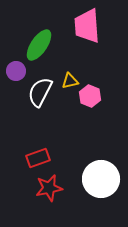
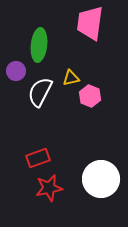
pink trapezoid: moved 3 px right, 3 px up; rotated 12 degrees clockwise
green ellipse: rotated 28 degrees counterclockwise
yellow triangle: moved 1 px right, 3 px up
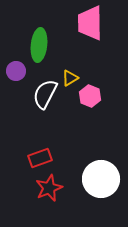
pink trapezoid: rotated 9 degrees counterclockwise
yellow triangle: moved 1 px left; rotated 18 degrees counterclockwise
white semicircle: moved 5 px right, 2 px down
red rectangle: moved 2 px right
red star: rotated 12 degrees counterclockwise
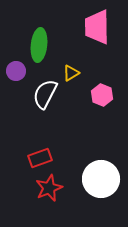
pink trapezoid: moved 7 px right, 4 px down
yellow triangle: moved 1 px right, 5 px up
pink hexagon: moved 12 px right, 1 px up
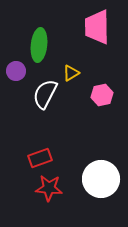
pink hexagon: rotated 25 degrees clockwise
red star: rotated 28 degrees clockwise
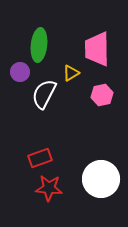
pink trapezoid: moved 22 px down
purple circle: moved 4 px right, 1 px down
white semicircle: moved 1 px left
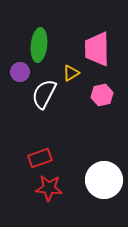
white circle: moved 3 px right, 1 px down
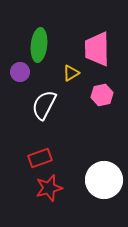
white semicircle: moved 11 px down
red star: rotated 20 degrees counterclockwise
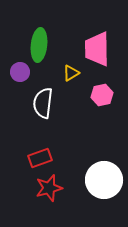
white semicircle: moved 1 px left, 2 px up; rotated 20 degrees counterclockwise
